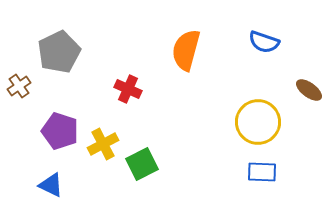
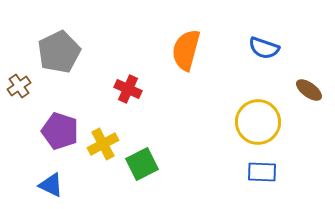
blue semicircle: moved 6 px down
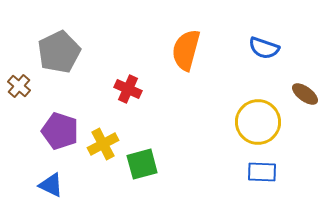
brown cross: rotated 15 degrees counterclockwise
brown ellipse: moved 4 px left, 4 px down
green square: rotated 12 degrees clockwise
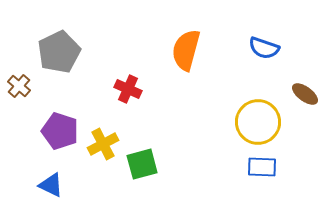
blue rectangle: moved 5 px up
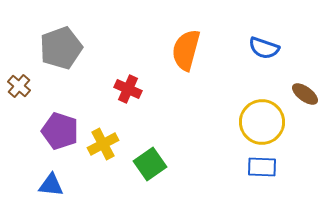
gray pentagon: moved 2 px right, 4 px up; rotated 6 degrees clockwise
yellow circle: moved 4 px right
green square: moved 8 px right; rotated 20 degrees counterclockwise
blue triangle: rotated 20 degrees counterclockwise
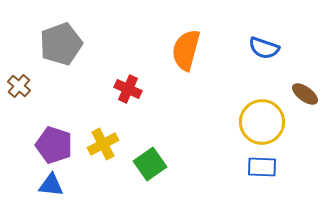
gray pentagon: moved 4 px up
purple pentagon: moved 6 px left, 14 px down
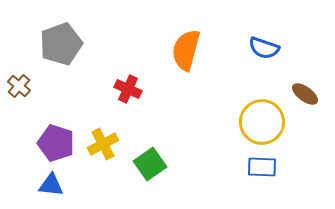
purple pentagon: moved 2 px right, 2 px up
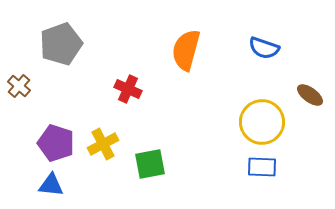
brown ellipse: moved 5 px right, 1 px down
green square: rotated 24 degrees clockwise
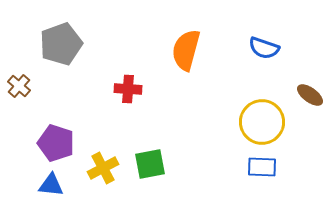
red cross: rotated 20 degrees counterclockwise
yellow cross: moved 24 px down
